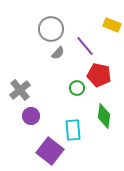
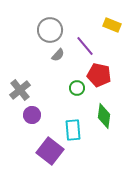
gray circle: moved 1 px left, 1 px down
gray semicircle: moved 2 px down
purple circle: moved 1 px right, 1 px up
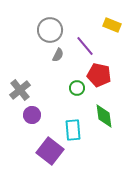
gray semicircle: rotated 16 degrees counterclockwise
green diamond: rotated 15 degrees counterclockwise
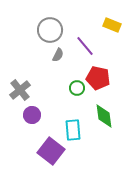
red pentagon: moved 1 px left, 3 px down
purple square: moved 1 px right
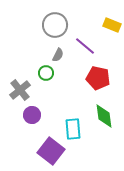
gray circle: moved 5 px right, 5 px up
purple line: rotated 10 degrees counterclockwise
green circle: moved 31 px left, 15 px up
cyan rectangle: moved 1 px up
